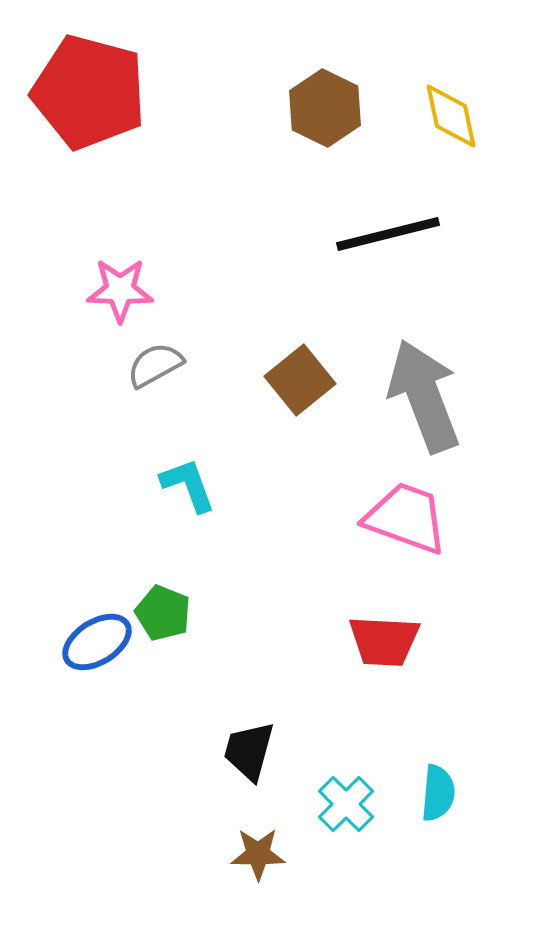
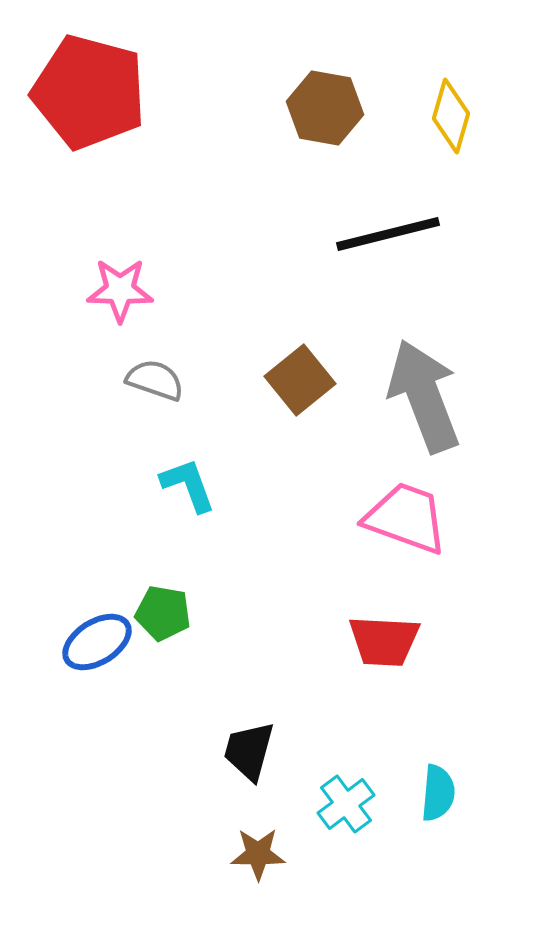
brown hexagon: rotated 16 degrees counterclockwise
yellow diamond: rotated 28 degrees clockwise
gray semicircle: moved 15 px down; rotated 48 degrees clockwise
green pentagon: rotated 12 degrees counterclockwise
cyan cross: rotated 8 degrees clockwise
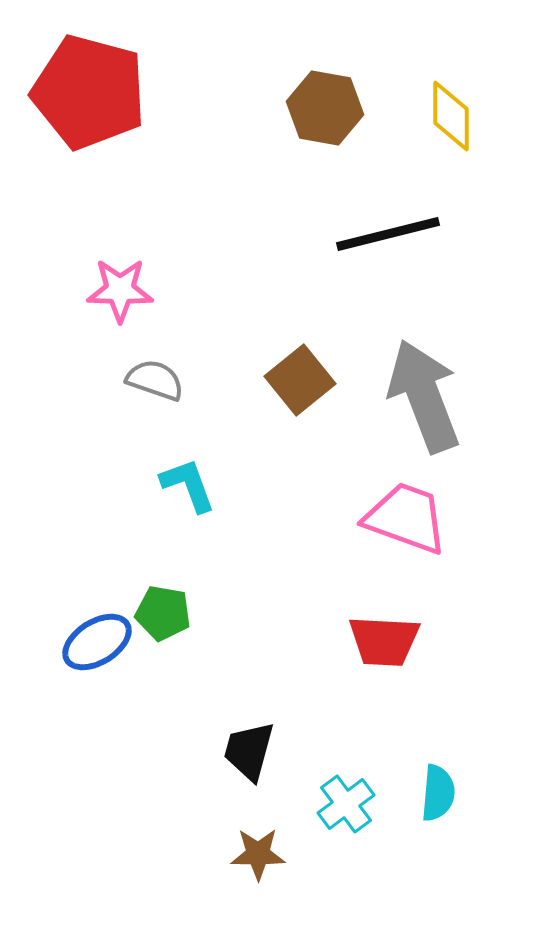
yellow diamond: rotated 16 degrees counterclockwise
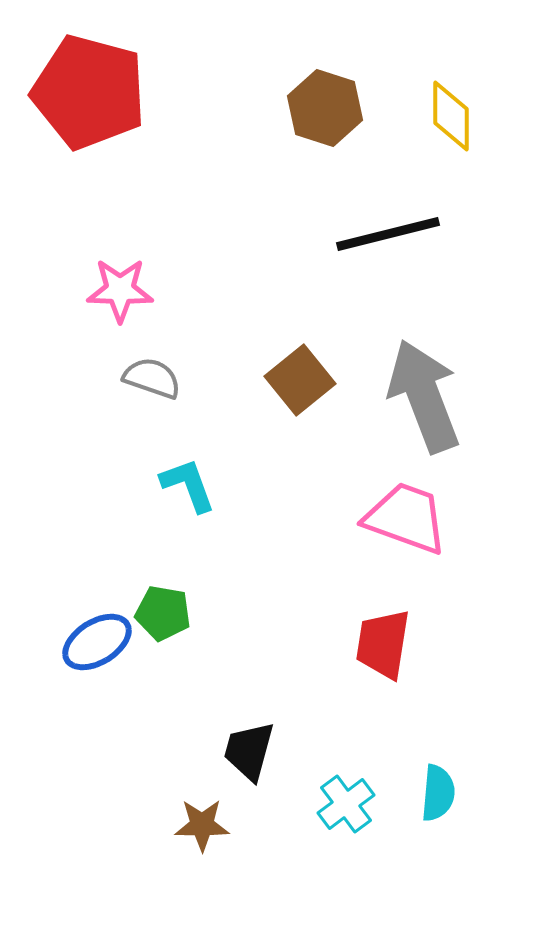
brown hexagon: rotated 8 degrees clockwise
gray semicircle: moved 3 px left, 2 px up
red trapezoid: moved 1 px left, 3 px down; rotated 96 degrees clockwise
brown star: moved 56 px left, 29 px up
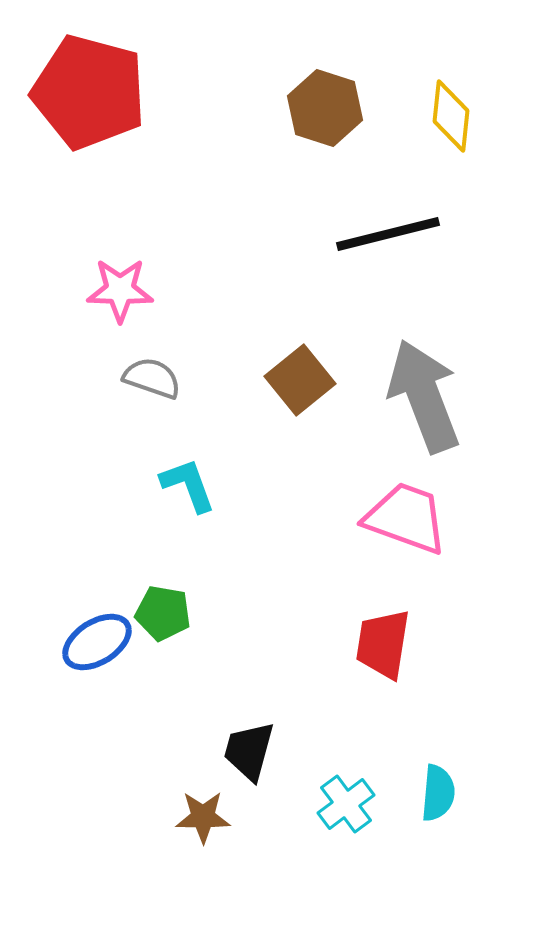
yellow diamond: rotated 6 degrees clockwise
brown star: moved 1 px right, 8 px up
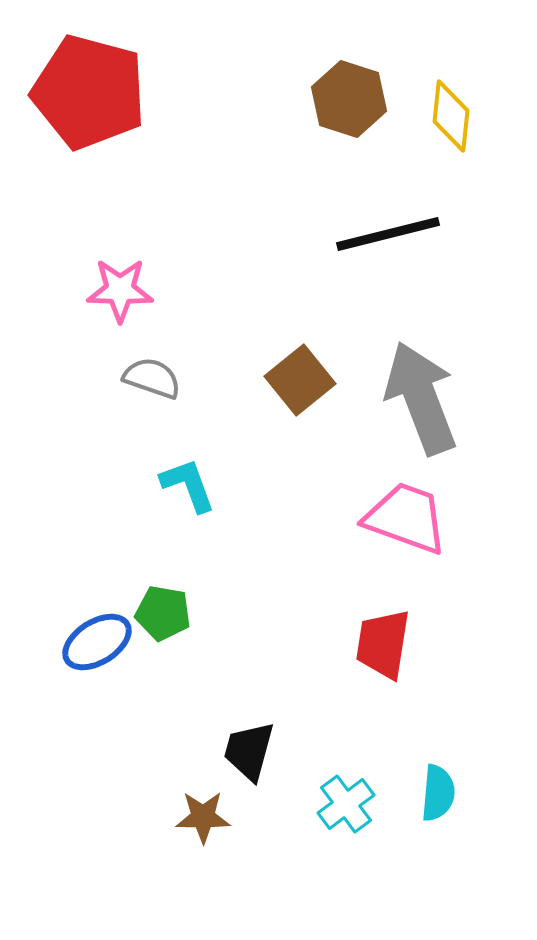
brown hexagon: moved 24 px right, 9 px up
gray arrow: moved 3 px left, 2 px down
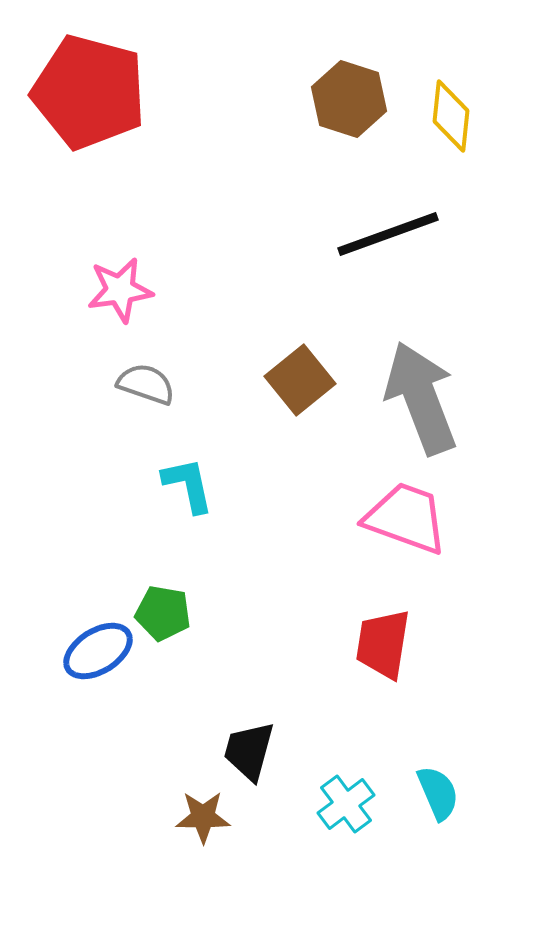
black line: rotated 6 degrees counterclockwise
pink star: rotated 10 degrees counterclockwise
gray semicircle: moved 6 px left, 6 px down
cyan L-shape: rotated 8 degrees clockwise
blue ellipse: moved 1 px right, 9 px down
cyan semicircle: rotated 28 degrees counterclockwise
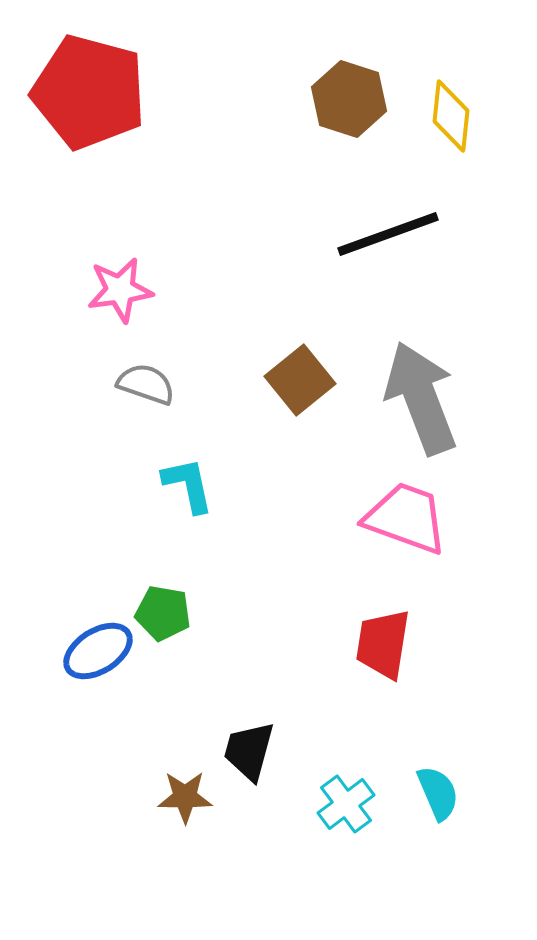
brown star: moved 18 px left, 20 px up
